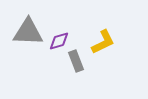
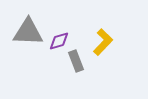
yellow L-shape: rotated 20 degrees counterclockwise
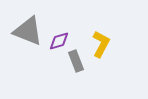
gray triangle: moved 1 px up; rotated 20 degrees clockwise
yellow L-shape: moved 2 px left, 2 px down; rotated 16 degrees counterclockwise
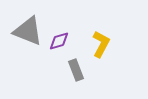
gray rectangle: moved 9 px down
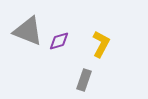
gray rectangle: moved 8 px right, 10 px down; rotated 40 degrees clockwise
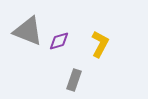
yellow L-shape: moved 1 px left
gray rectangle: moved 10 px left
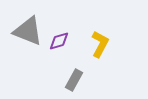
gray rectangle: rotated 10 degrees clockwise
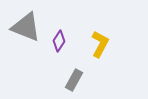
gray triangle: moved 2 px left, 4 px up
purple diamond: rotated 40 degrees counterclockwise
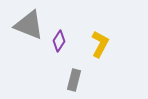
gray triangle: moved 3 px right, 2 px up
gray rectangle: rotated 15 degrees counterclockwise
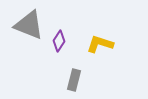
yellow L-shape: rotated 100 degrees counterclockwise
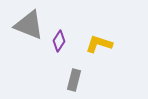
yellow L-shape: moved 1 px left
